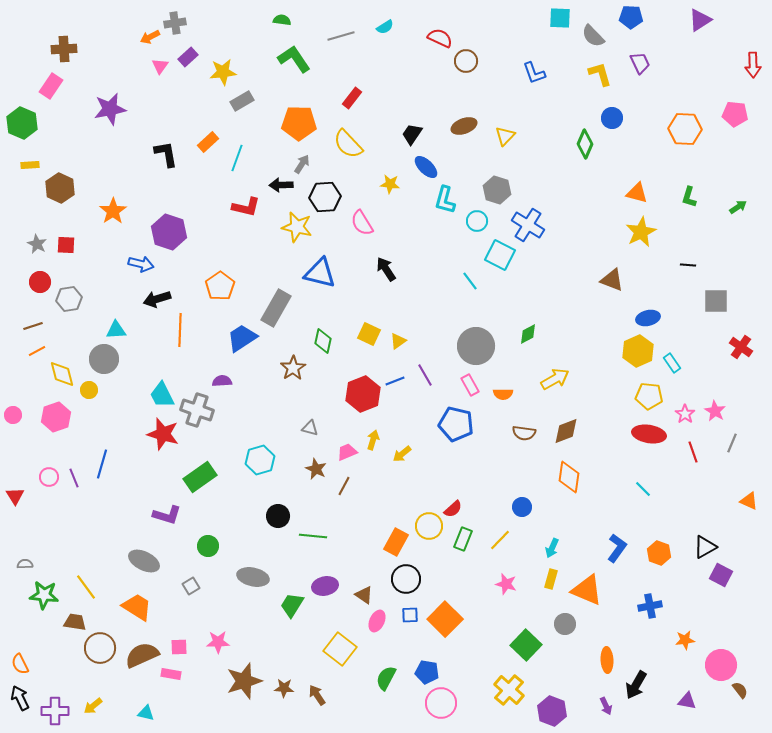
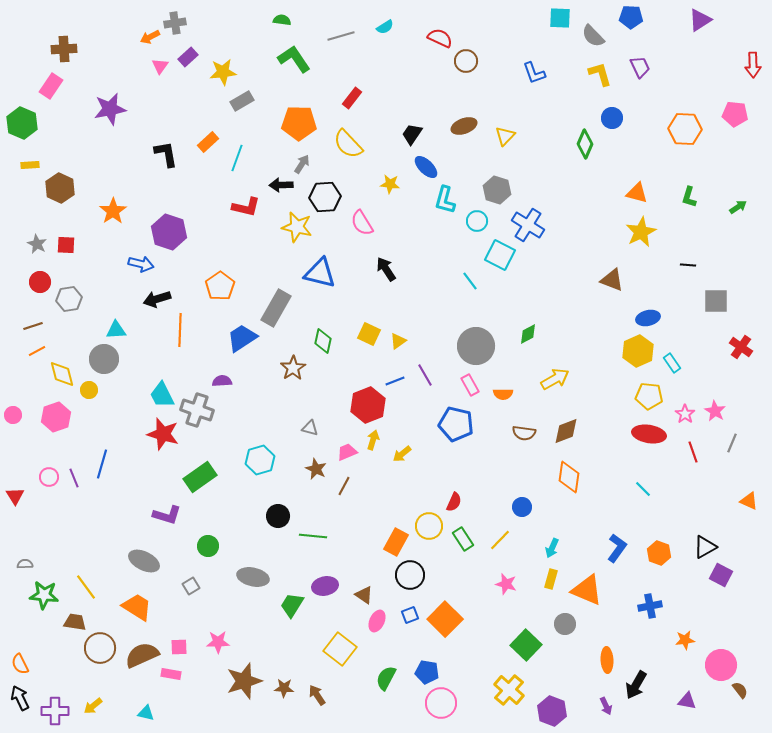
purple trapezoid at (640, 63): moved 4 px down
red hexagon at (363, 394): moved 5 px right, 11 px down
red semicircle at (453, 509): moved 1 px right, 7 px up; rotated 24 degrees counterclockwise
green rectangle at (463, 539): rotated 55 degrees counterclockwise
black circle at (406, 579): moved 4 px right, 4 px up
blue square at (410, 615): rotated 18 degrees counterclockwise
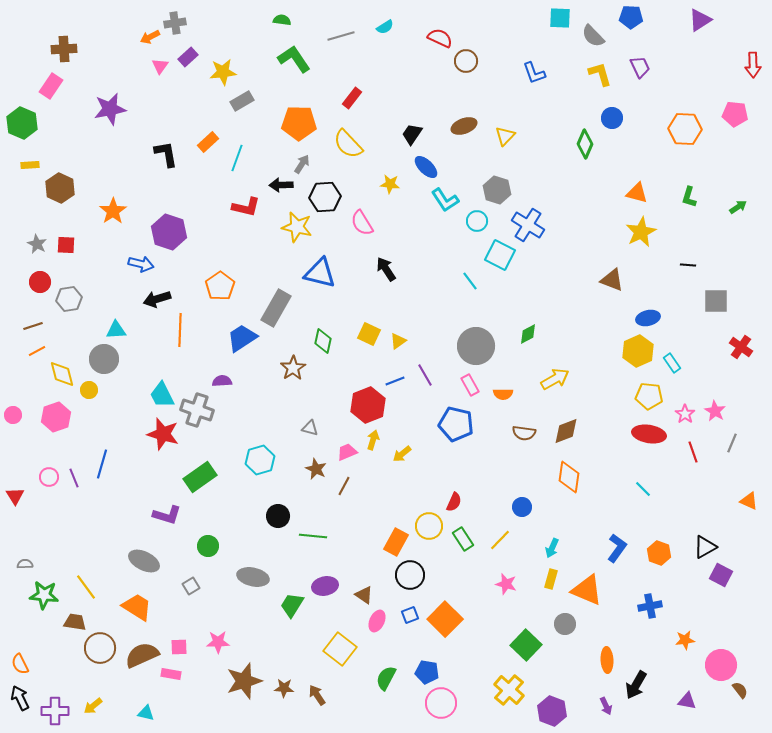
cyan L-shape at (445, 200): rotated 48 degrees counterclockwise
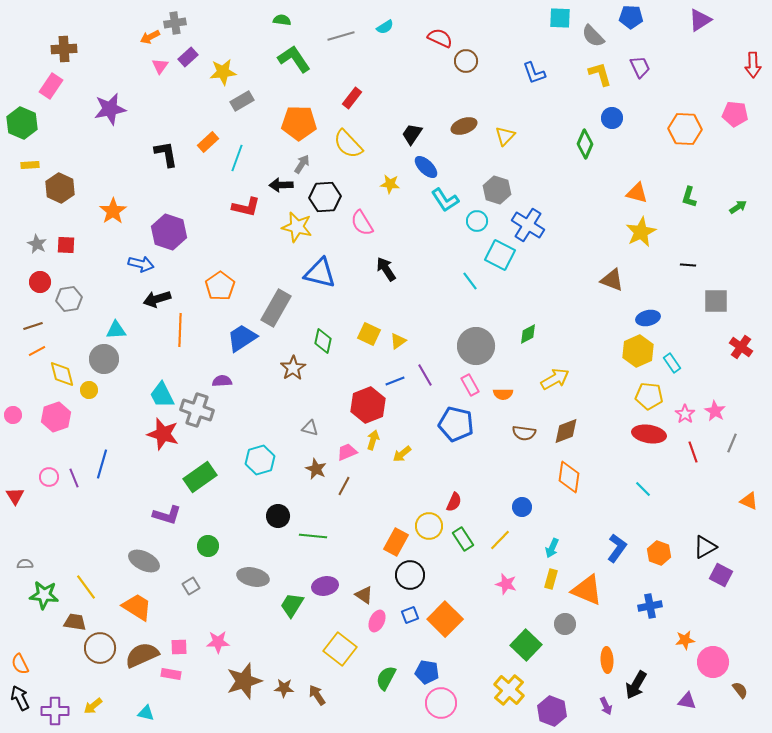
pink circle at (721, 665): moved 8 px left, 3 px up
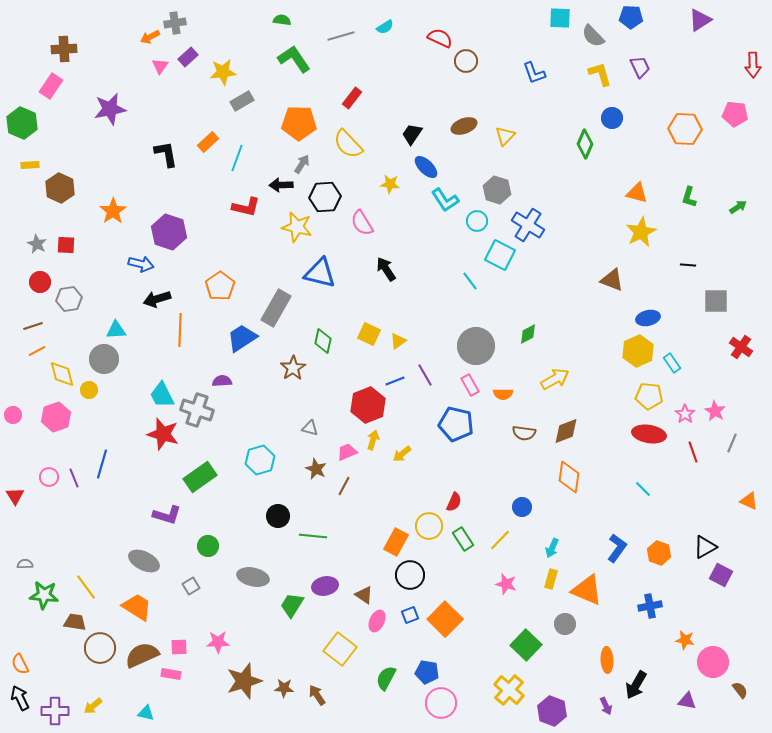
orange star at (685, 640): rotated 18 degrees clockwise
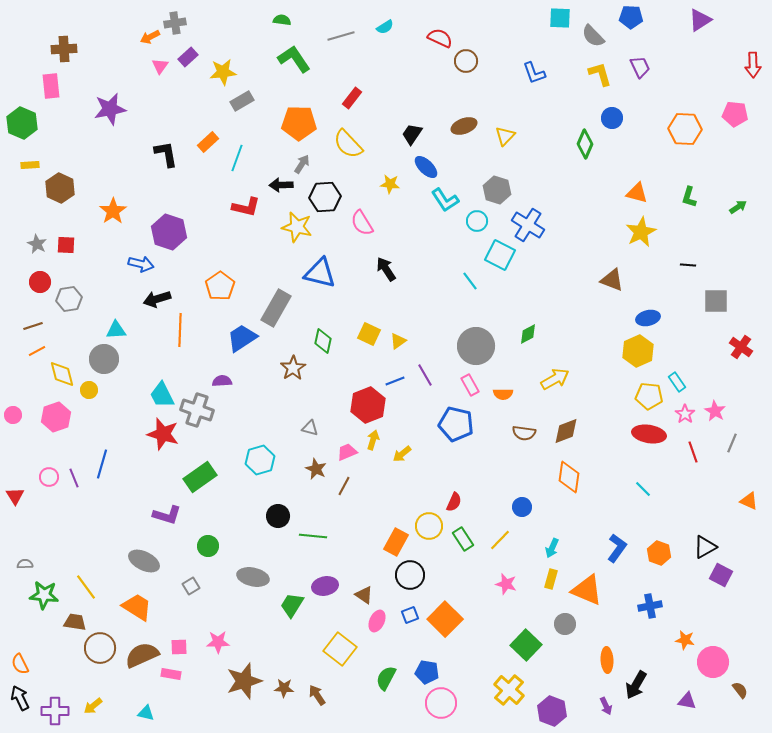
pink rectangle at (51, 86): rotated 40 degrees counterclockwise
cyan rectangle at (672, 363): moved 5 px right, 19 px down
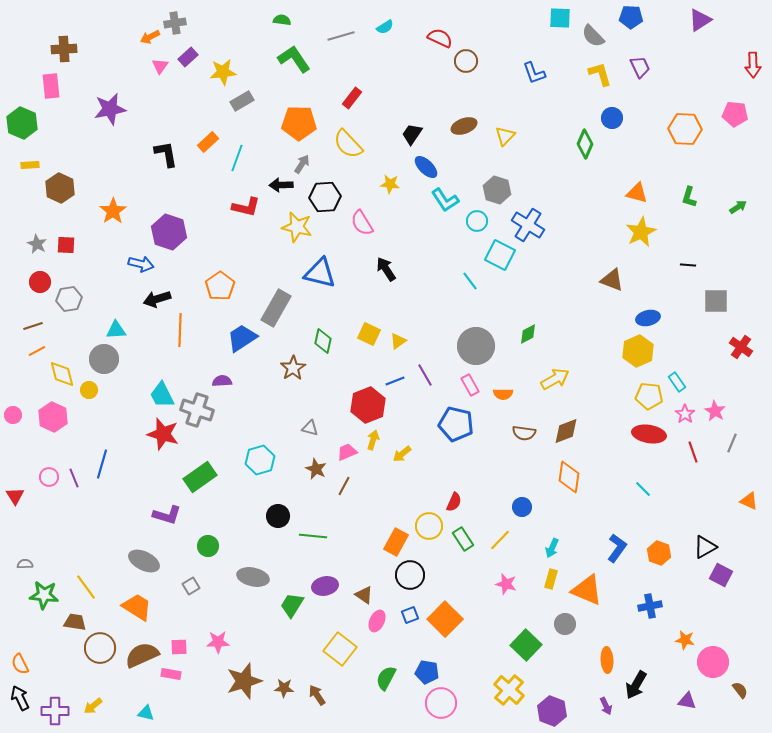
pink hexagon at (56, 417): moved 3 px left; rotated 16 degrees counterclockwise
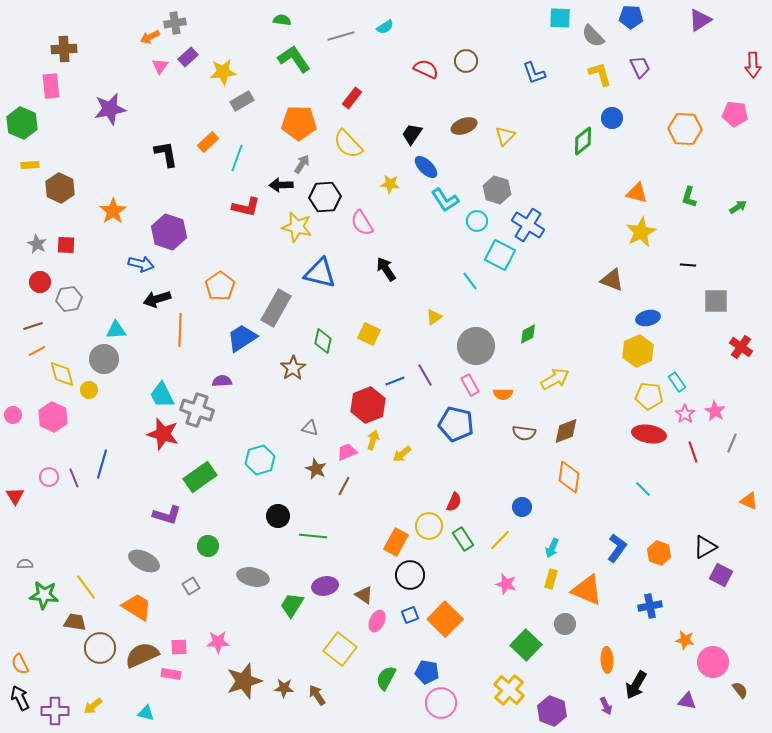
red semicircle at (440, 38): moved 14 px left, 31 px down
green diamond at (585, 144): moved 2 px left, 3 px up; rotated 28 degrees clockwise
yellow triangle at (398, 341): moved 36 px right, 24 px up
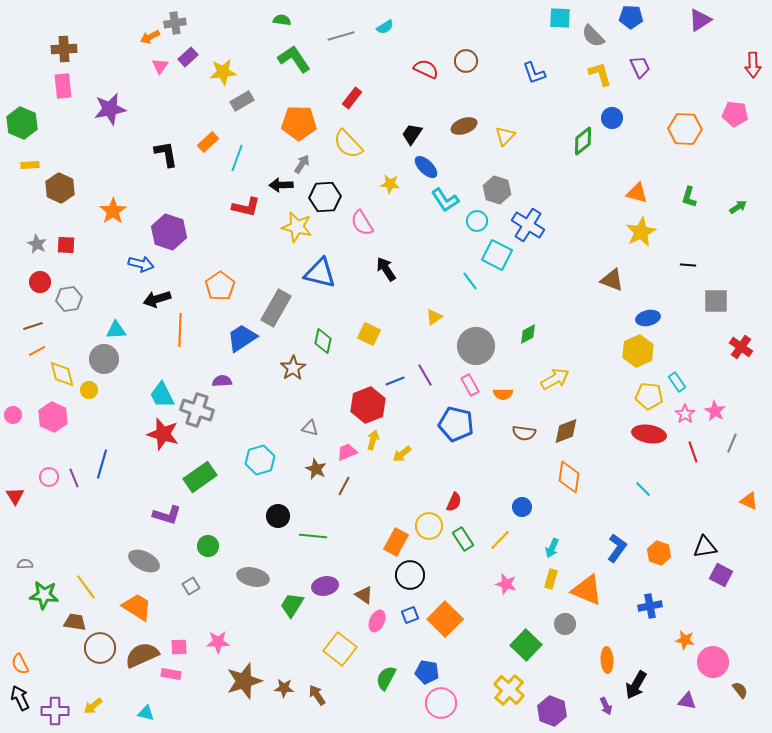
pink rectangle at (51, 86): moved 12 px right
cyan square at (500, 255): moved 3 px left
black triangle at (705, 547): rotated 20 degrees clockwise
